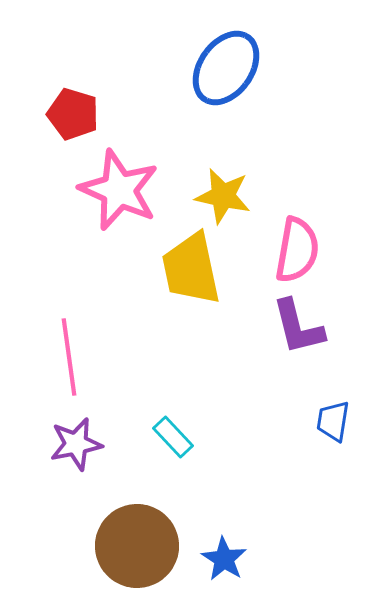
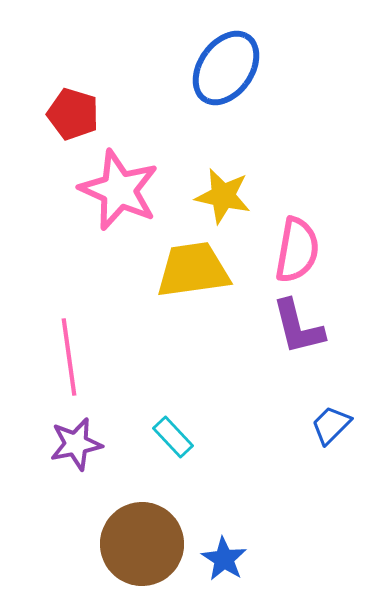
yellow trapezoid: moved 2 px right, 1 px down; rotated 94 degrees clockwise
blue trapezoid: moved 2 px left, 4 px down; rotated 36 degrees clockwise
brown circle: moved 5 px right, 2 px up
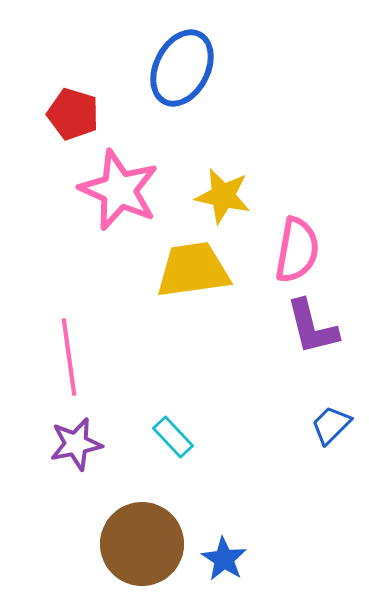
blue ellipse: moved 44 px left; rotated 8 degrees counterclockwise
purple L-shape: moved 14 px right
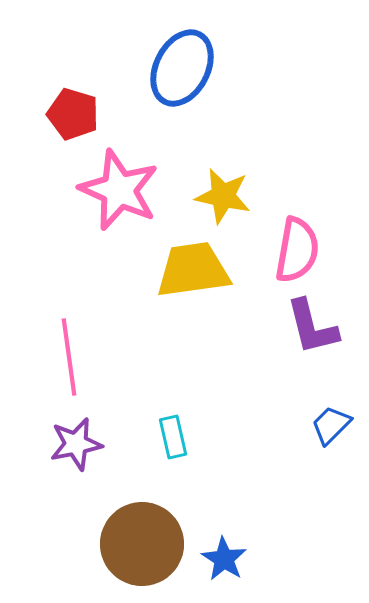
cyan rectangle: rotated 30 degrees clockwise
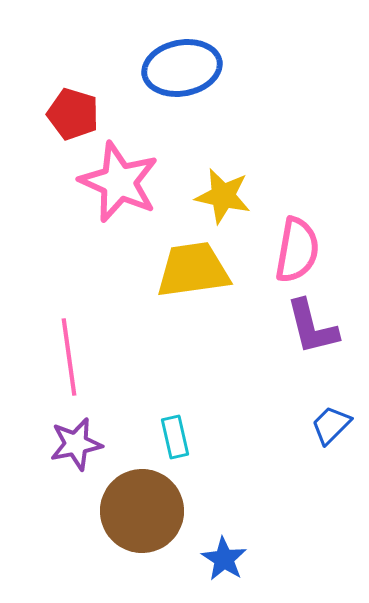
blue ellipse: rotated 52 degrees clockwise
pink star: moved 8 px up
cyan rectangle: moved 2 px right
brown circle: moved 33 px up
